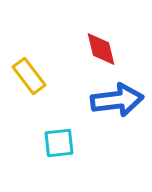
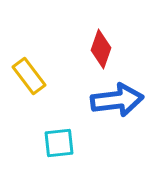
red diamond: rotated 33 degrees clockwise
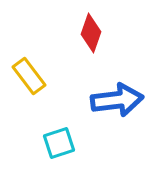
red diamond: moved 10 px left, 16 px up
cyan square: rotated 12 degrees counterclockwise
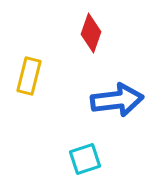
yellow rectangle: rotated 51 degrees clockwise
cyan square: moved 26 px right, 16 px down
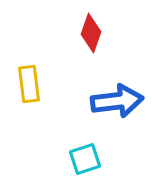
yellow rectangle: moved 8 px down; rotated 21 degrees counterclockwise
blue arrow: moved 1 px down
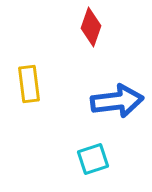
red diamond: moved 6 px up
cyan square: moved 8 px right
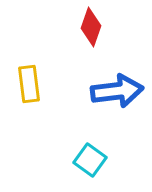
blue arrow: moved 10 px up
cyan square: moved 3 px left, 1 px down; rotated 36 degrees counterclockwise
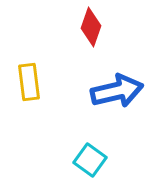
yellow rectangle: moved 2 px up
blue arrow: rotated 6 degrees counterclockwise
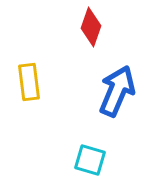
blue arrow: rotated 54 degrees counterclockwise
cyan square: rotated 20 degrees counterclockwise
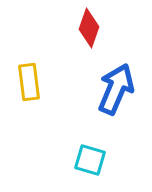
red diamond: moved 2 px left, 1 px down
blue arrow: moved 1 px left, 2 px up
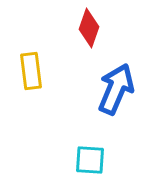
yellow rectangle: moved 2 px right, 11 px up
cyan square: rotated 12 degrees counterclockwise
